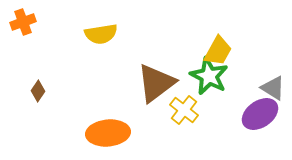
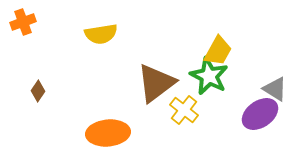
gray triangle: moved 2 px right, 1 px down
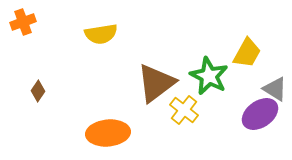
yellow trapezoid: moved 29 px right, 2 px down
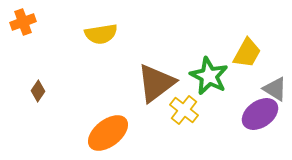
orange ellipse: rotated 33 degrees counterclockwise
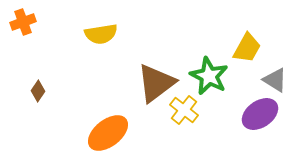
yellow trapezoid: moved 5 px up
gray triangle: moved 9 px up
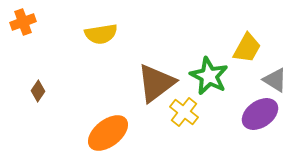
yellow cross: moved 2 px down
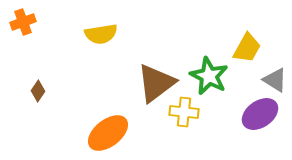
yellow cross: rotated 32 degrees counterclockwise
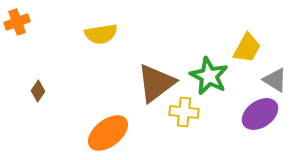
orange cross: moved 6 px left
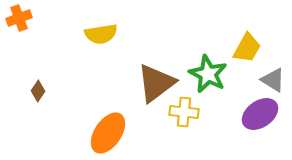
orange cross: moved 2 px right, 4 px up
green star: moved 1 px left, 2 px up
gray triangle: moved 2 px left
orange ellipse: rotated 18 degrees counterclockwise
